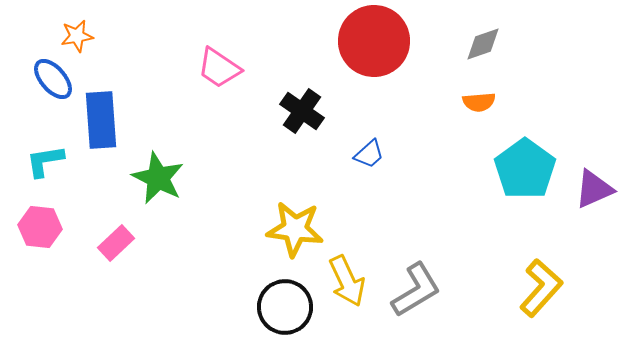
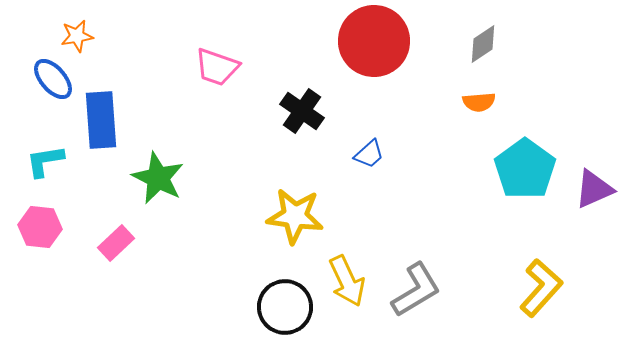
gray diamond: rotated 15 degrees counterclockwise
pink trapezoid: moved 2 px left, 1 px up; rotated 15 degrees counterclockwise
yellow star: moved 13 px up
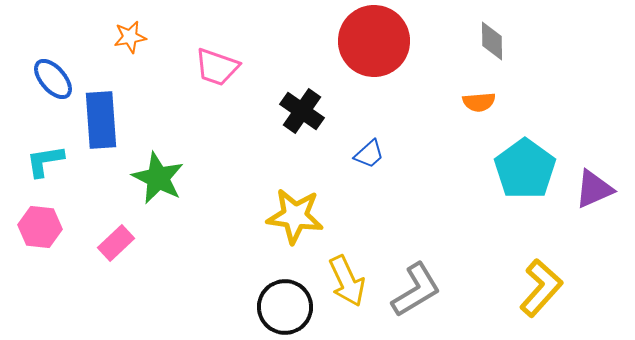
orange star: moved 53 px right, 1 px down
gray diamond: moved 9 px right, 3 px up; rotated 57 degrees counterclockwise
